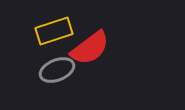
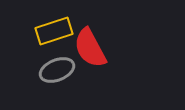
red semicircle: rotated 99 degrees clockwise
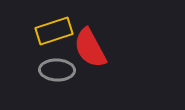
gray ellipse: rotated 24 degrees clockwise
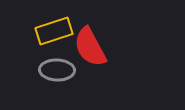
red semicircle: moved 1 px up
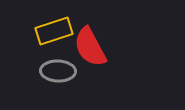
gray ellipse: moved 1 px right, 1 px down
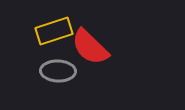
red semicircle: rotated 18 degrees counterclockwise
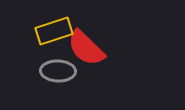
red semicircle: moved 4 px left, 1 px down
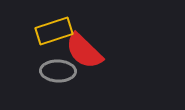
red semicircle: moved 2 px left, 3 px down
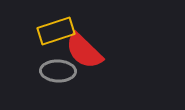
yellow rectangle: moved 2 px right
